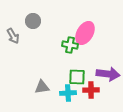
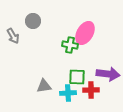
gray triangle: moved 2 px right, 1 px up
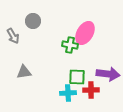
gray triangle: moved 20 px left, 14 px up
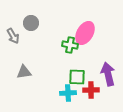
gray circle: moved 2 px left, 2 px down
purple arrow: rotated 110 degrees counterclockwise
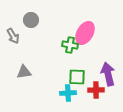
gray circle: moved 3 px up
red cross: moved 5 px right
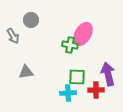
pink ellipse: moved 2 px left, 1 px down
gray triangle: moved 2 px right
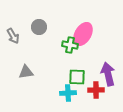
gray circle: moved 8 px right, 7 px down
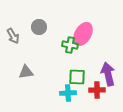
red cross: moved 1 px right
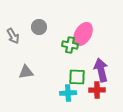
purple arrow: moved 7 px left, 4 px up
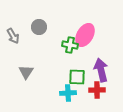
pink ellipse: moved 2 px right, 1 px down
gray triangle: rotated 49 degrees counterclockwise
